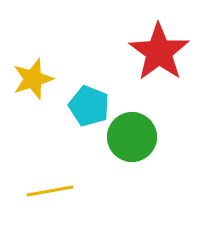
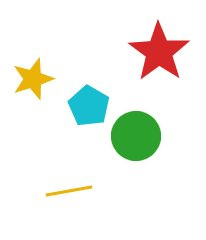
cyan pentagon: rotated 9 degrees clockwise
green circle: moved 4 px right, 1 px up
yellow line: moved 19 px right
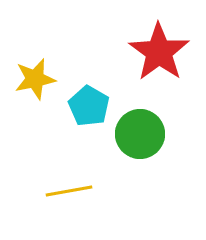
yellow star: moved 2 px right; rotated 6 degrees clockwise
green circle: moved 4 px right, 2 px up
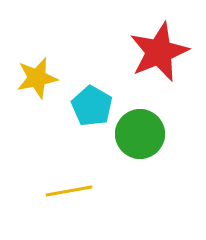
red star: rotated 14 degrees clockwise
yellow star: moved 2 px right, 1 px up
cyan pentagon: moved 3 px right
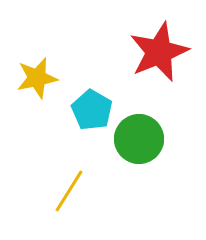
cyan pentagon: moved 4 px down
green circle: moved 1 px left, 5 px down
yellow line: rotated 48 degrees counterclockwise
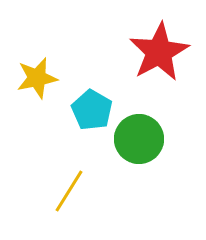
red star: rotated 6 degrees counterclockwise
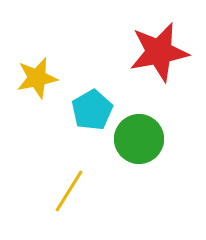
red star: rotated 18 degrees clockwise
cyan pentagon: rotated 12 degrees clockwise
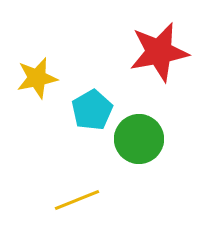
yellow line: moved 8 px right, 9 px down; rotated 36 degrees clockwise
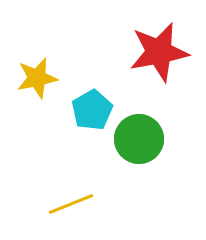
yellow line: moved 6 px left, 4 px down
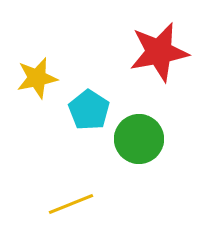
cyan pentagon: moved 3 px left; rotated 9 degrees counterclockwise
